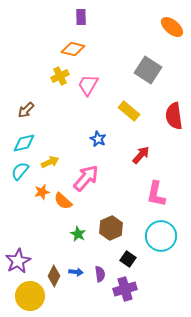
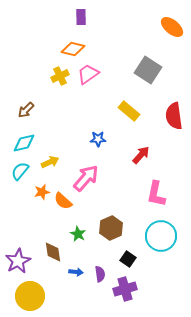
pink trapezoid: moved 11 px up; rotated 25 degrees clockwise
blue star: rotated 28 degrees counterclockwise
brown diamond: moved 1 px left, 24 px up; rotated 35 degrees counterclockwise
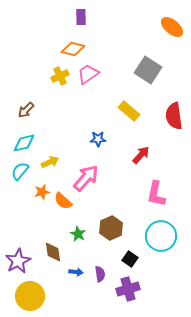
black square: moved 2 px right
purple cross: moved 3 px right
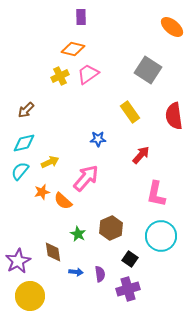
yellow rectangle: moved 1 px right, 1 px down; rotated 15 degrees clockwise
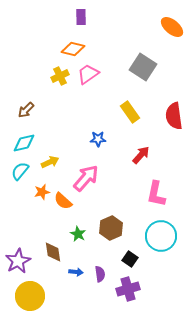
gray square: moved 5 px left, 3 px up
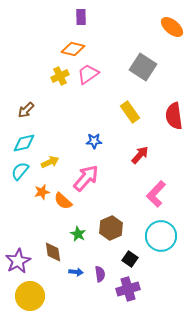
blue star: moved 4 px left, 2 px down
red arrow: moved 1 px left
pink L-shape: rotated 32 degrees clockwise
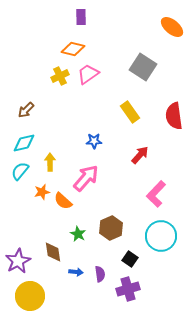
yellow arrow: rotated 66 degrees counterclockwise
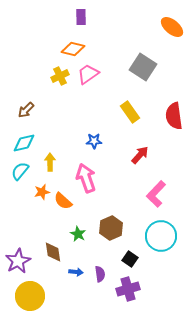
pink arrow: rotated 60 degrees counterclockwise
